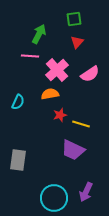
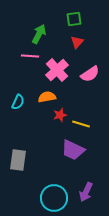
orange semicircle: moved 3 px left, 3 px down
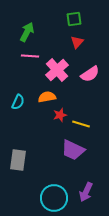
green arrow: moved 12 px left, 2 px up
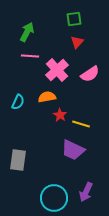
red star: rotated 24 degrees counterclockwise
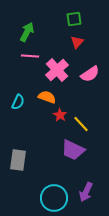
orange semicircle: rotated 30 degrees clockwise
yellow line: rotated 30 degrees clockwise
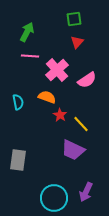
pink semicircle: moved 3 px left, 6 px down
cyan semicircle: rotated 35 degrees counterclockwise
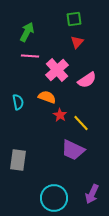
yellow line: moved 1 px up
purple arrow: moved 6 px right, 2 px down
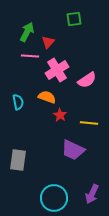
red triangle: moved 29 px left
pink cross: rotated 10 degrees clockwise
yellow line: moved 8 px right; rotated 42 degrees counterclockwise
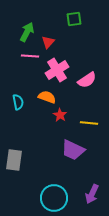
gray rectangle: moved 4 px left
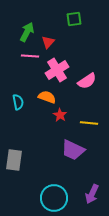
pink semicircle: moved 1 px down
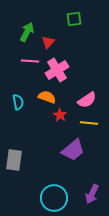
pink line: moved 5 px down
pink semicircle: moved 19 px down
purple trapezoid: rotated 65 degrees counterclockwise
